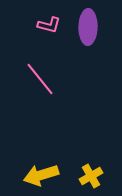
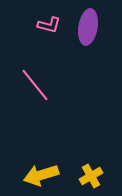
purple ellipse: rotated 8 degrees clockwise
pink line: moved 5 px left, 6 px down
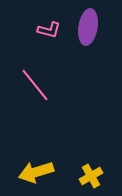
pink L-shape: moved 5 px down
yellow arrow: moved 5 px left, 3 px up
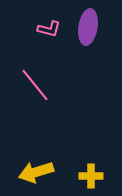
pink L-shape: moved 1 px up
yellow cross: rotated 30 degrees clockwise
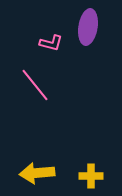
pink L-shape: moved 2 px right, 14 px down
yellow arrow: moved 1 px right, 1 px down; rotated 12 degrees clockwise
